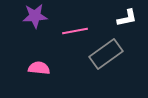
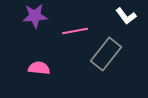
white L-shape: moved 1 px left, 2 px up; rotated 65 degrees clockwise
gray rectangle: rotated 16 degrees counterclockwise
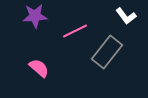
pink line: rotated 15 degrees counterclockwise
gray rectangle: moved 1 px right, 2 px up
pink semicircle: rotated 35 degrees clockwise
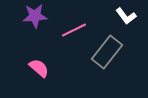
pink line: moved 1 px left, 1 px up
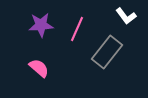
purple star: moved 6 px right, 9 px down
pink line: moved 3 px right, 1 px up; rotated 40 degrees counterclockwise
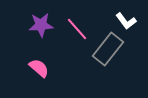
white L-shape: moved 5 px down
pink line: rotated 65 degrees counterclockwise
gray rectangle: moved 1 px right, 3 px up
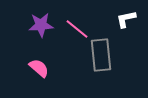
white L-shape: moved 2 px up; rotated 115 degrees clockwise
pink line: rotated 10 degrees counterclockwise
gray rectangle: moved 7 px left, 6 px down; rotated 44 degrees counterclockwise
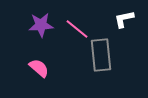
white L-shape: moved 2 px left
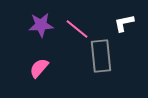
white L-shape: moved 4 px down
gray rectangle: moved 1 px down
pink semicircle: rotated 90 degrees counterclockwise
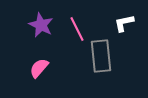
purple star: rotated 30 degrees clockwise
pink line: rotated 25 degrees clockwise
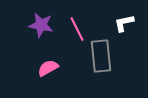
purple star: rotated 15 degrees counterclockwise
pink semicircle: moved 9 px right; rotated 20 degrees clockwise
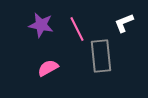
white L-shape: rotated 10 degrees counterclockwise
